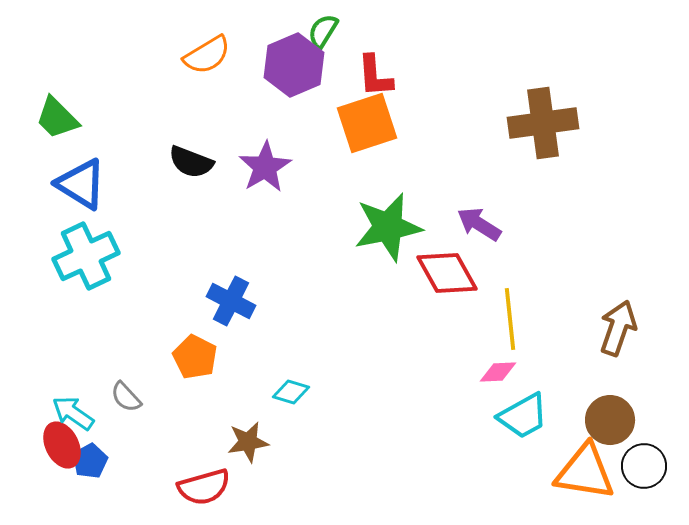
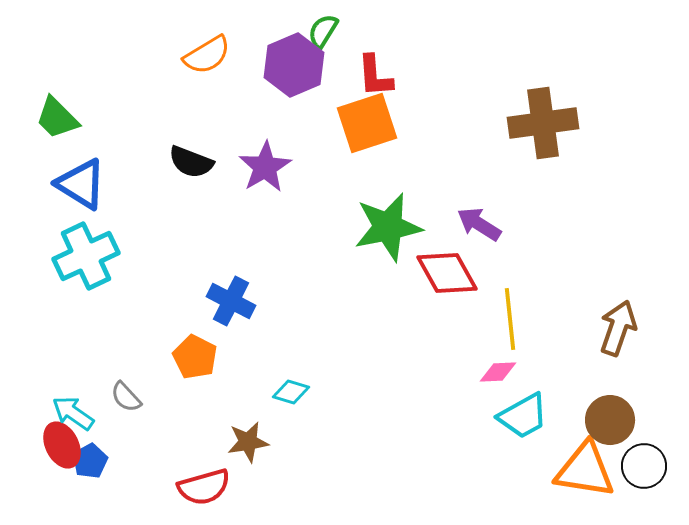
orange triangle: moved 2 px up
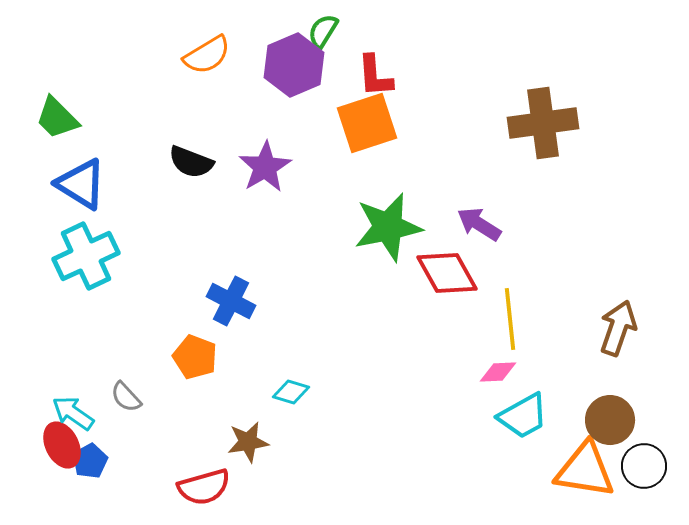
orange pentagon: rotated 6 degrees counterclockwise
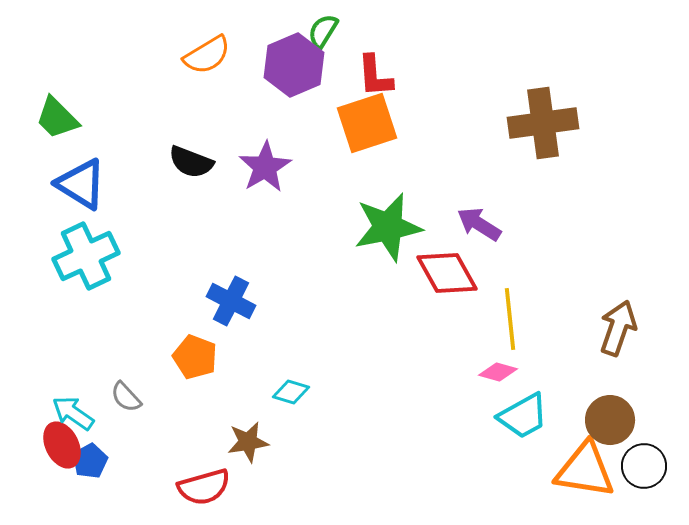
pink diamond: rotated 18 degrees clockwise
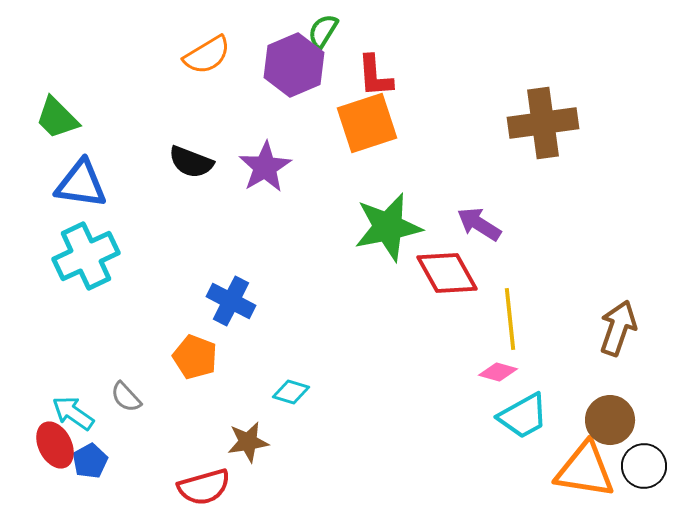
blue triangle: rotated 24 degrees counterclockwise
red ellipse: moved 7 px left
